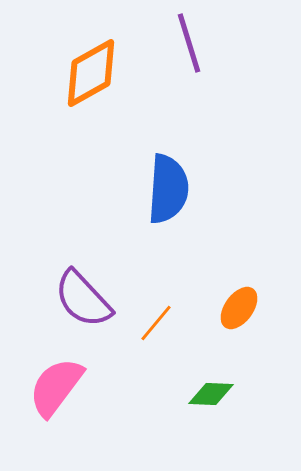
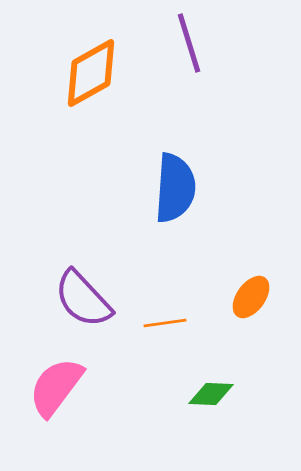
blue semicircle: moved 7 px right, 1 px up
orange ellipse: moved 12 px right, 11 px up
orange line: moved 9 px right; rotated 42 degrees clockwise
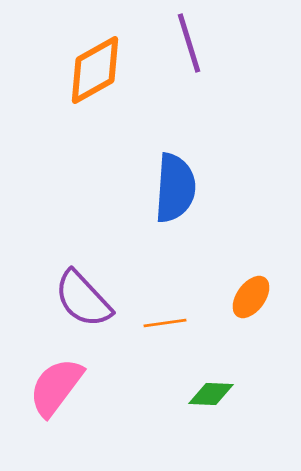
orange diamond: moved 4 px right, 3 px up
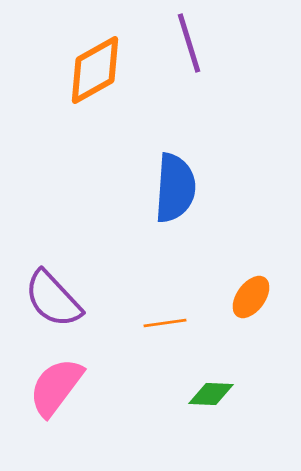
purple semicircle: moved 30 px left
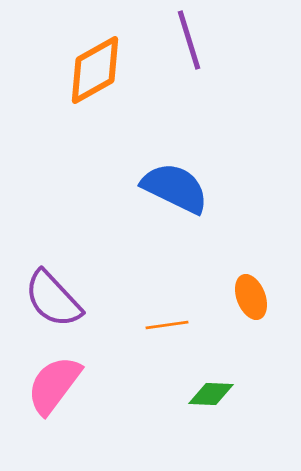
purple line: moved 3 px up
blue semicircle: rotated 68 degrees counterclockwise
orange ellipse: rotated 57 degrees counterclockwise
orange line: moved 2 px right, 2 px down
pink semicircle: moved 2 px left, 2 px up
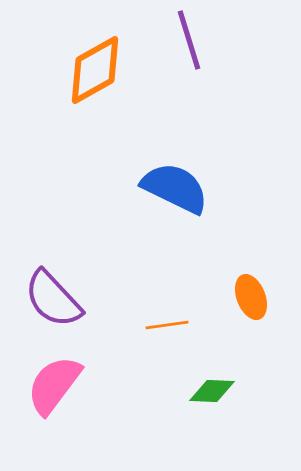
green diamond: moved 1 px right, 3 px up
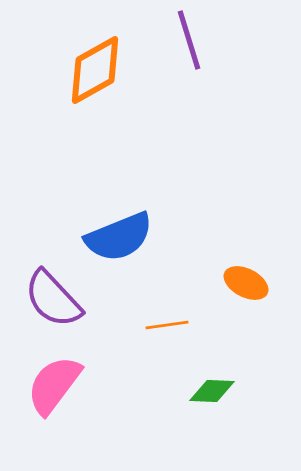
blue semicircle: moved 56 px left, 49 px down; rotated 132 degrees clockwise
orange ellipse: moved 5 px left, 14 px up; rotated 42 degrees counterclockwise
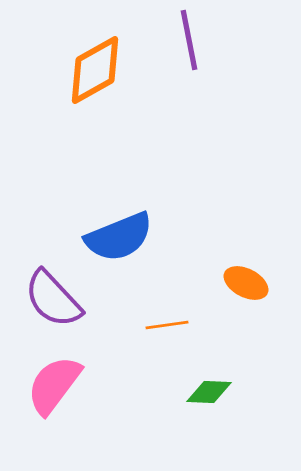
purple line: rotated 6 degrees clockwise
green diamond: moved 3 px left, 1 px down
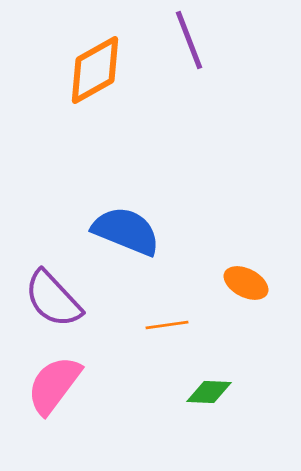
purple line: rotated 10 degrees counterclockwise
blue semicircle: moved 7 px right, 6 px up; rotated 136 degrees counterclockwise
